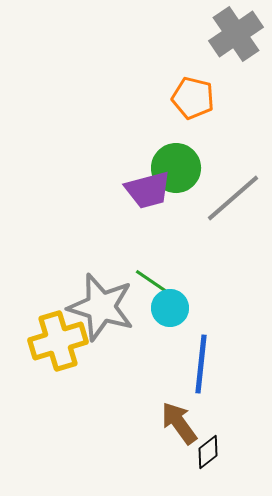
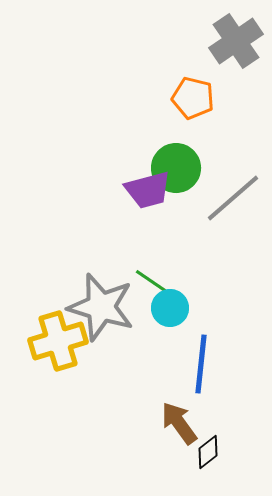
gray cross: moved 7 px down
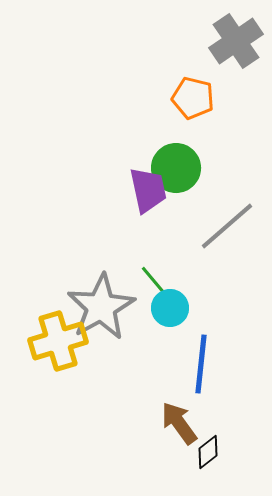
purple trapezoid: rotated 87 degrees counterclockwise
gray line: moved 6 px left, 28 px down
green line: moved 3 px right; rotated 16 degrees clockwise
gray star: rotated 26 degrees clockwise
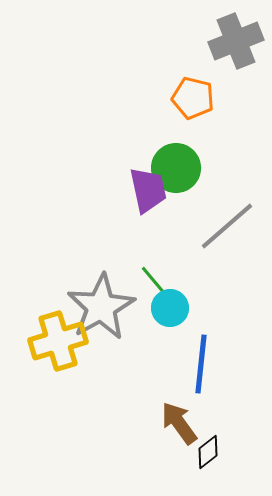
gray cross: rotated 12 degrees clockwise
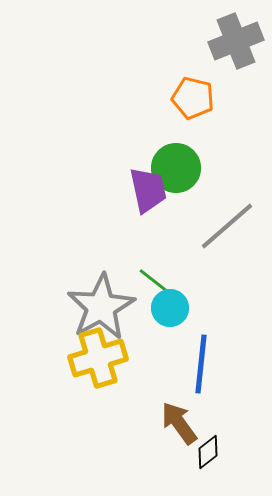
green line: rotated 12 degrees counterclockwise
yellow cross: moved 40 px right, 17 px down
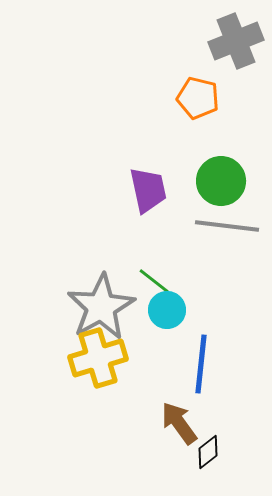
orange pentagon: moved 5 px right
green circle: moved 45 px right, 13 px down
gray line: rotated 48 degrees clockwise
cyan circle: moved 3 px left, 2 px down
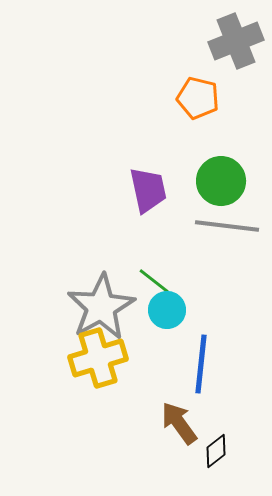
black diamond: moved 8 px right, 1 px up
